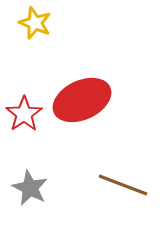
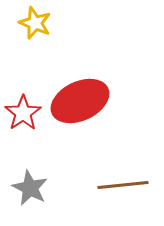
red ellipse: moved 2 px left, 1 px down
red star: moved 1 px left, 1 px up
brown line: rotated 27 degrees counterclockwise
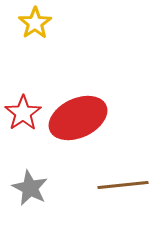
yellow star: rotated 16 degrees clockwise
red ellipse: moved 2 px left, 17 px down
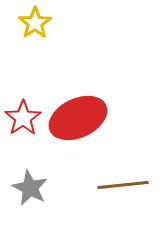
red star: moved 5 px down
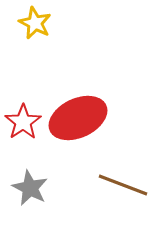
yellow star: rotated 12 degrees counterclockwise
red star: moved 4 px down
brown line: rotated 27 degrees clockwise
